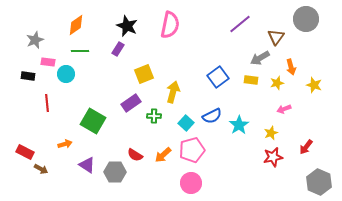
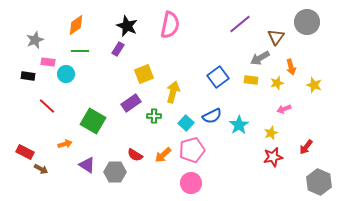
gray circle at (306, 19): moved 1 px right, 3 px down
red line at (47, 103): moved 3 px down; rotated 42 degrees counterclockwise
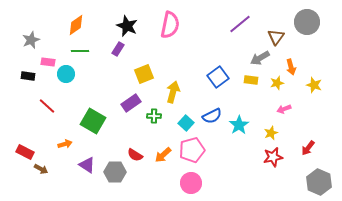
gray star at (35, 40): moved 4 px left
red arrow at (306, 147): moved 2 px right, 1 px down
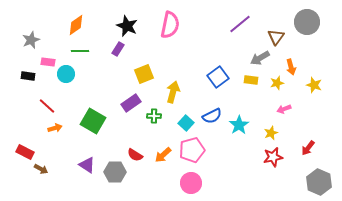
orange arrow at (65, 144): moved 10 px left, 16 px up
